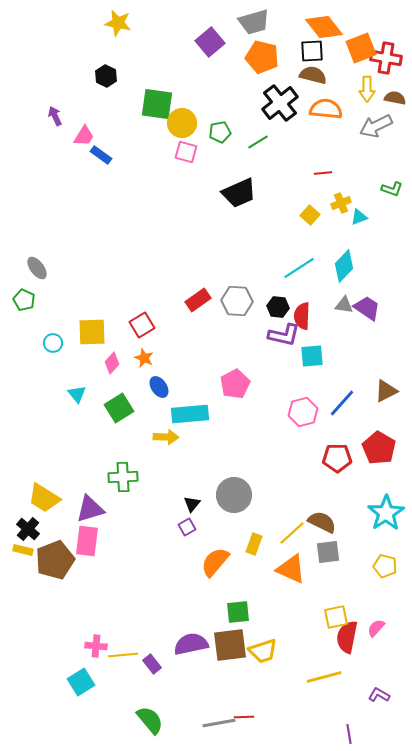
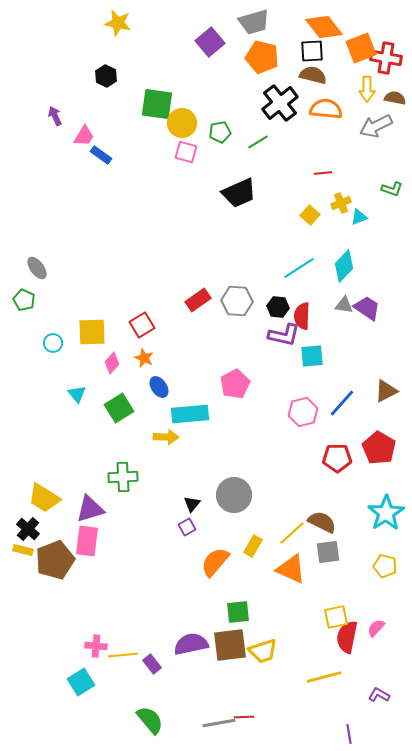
yellow rectangle at (254, 544): moved 1 px left, 2 px down; rotated 10 degrees clockwise
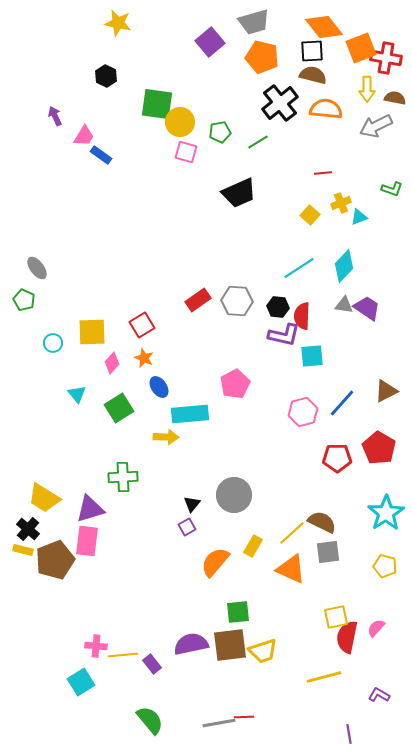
yellow circle at (182, 123): moved 2 px left, 1 px up
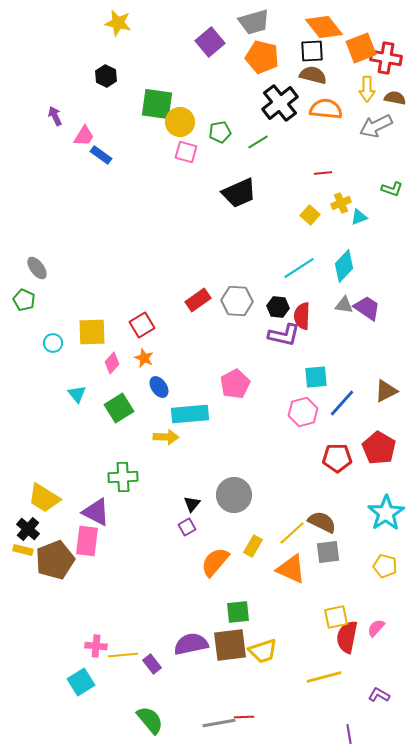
cyan square at (312, 356): moved 4 px right, 21 px down
purple triangle at (90, 509): moved 6 px right, 3 px down; rotated 44 degrees clockwise
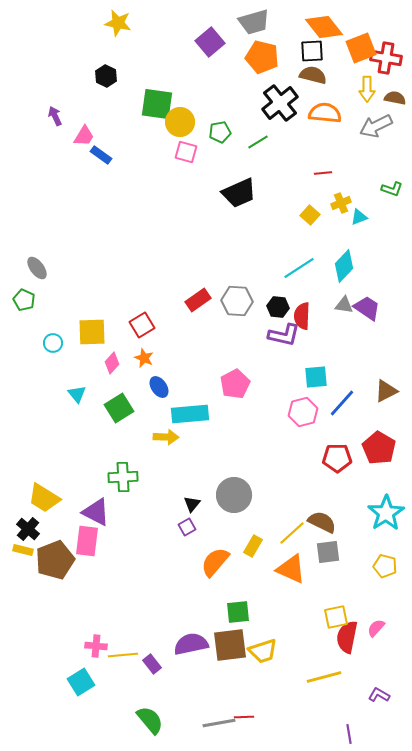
orange semicircle at (326, 109): moved 1 px left, 4 px down
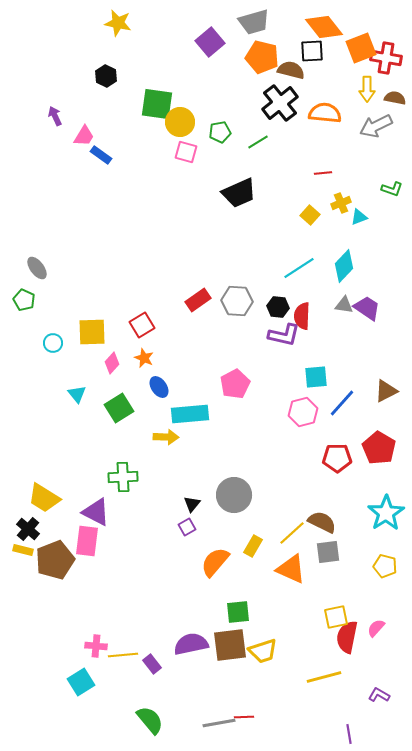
brown semicircle at (313, 75): moved 22 px left, 5 px up
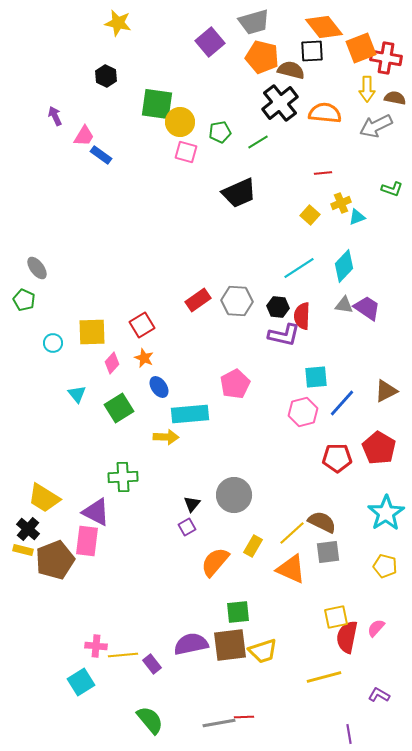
cyan triangle at (359, 217): moved 2 px left
